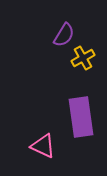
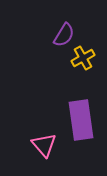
purple rectangle: moved 3 px down
pink triangle: moved 1 px right, 1 px up; rotated 24 degrees clockwise
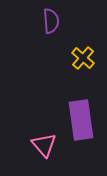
purple semicircle: moved 13 px left, 14 px up; rotated 35 degrees counterclockwise
yellow cross: rotated 20 degrees counterclockwise
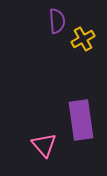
purple semicircle: moved 6 px right
yellow cross: moved 19 px up; rotated 20 degrees clockwise
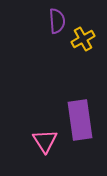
purple rectangle: moved 1 px left
pink triangle: moved 1 px right, 4 px up; rotated 8 degrees clockwise
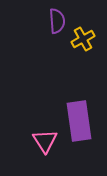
purple rectangle: moved 1 px left, 1 px down
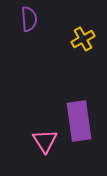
purple semicircle: moved 28 px left, 2 px up
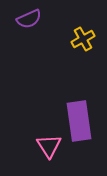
purple semicircle: rotated 70 degrees clockwise
pink triangle: moved 4 px right, 5 px down
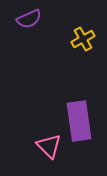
pink triangle: rotated 12 degrees counterclockwise
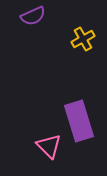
purple semicircle: moved 4 px right, 3 px up
purple rectangle: rotated 9 degrees counterclockwise
